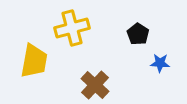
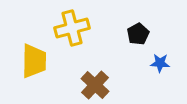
black pentagon: rotated 10 degrees clockwise
yellow trapezoid: rotated 9 degrees counterclockwise
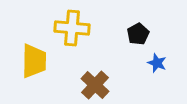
yellow cross: rotated 20 degrees clockwise
blue star: moved 3 px left; rotated 18 degrees clockwise
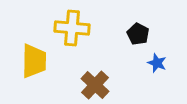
black pentagon: rotated 15 degrees counterclockwise
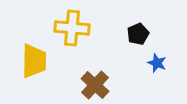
black pentagon: rotated 20 degrees clockwise
